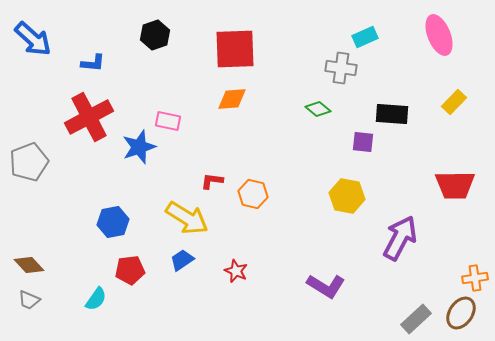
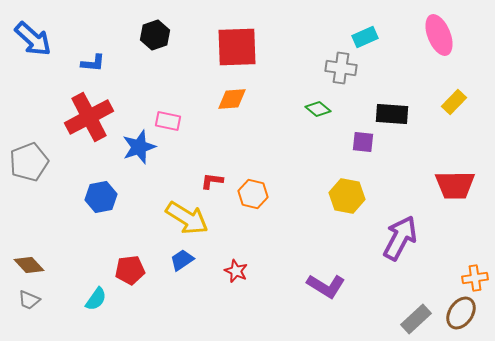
red square: moved 2 px right, 2 px up
blue hexagon: moved 12 px left, 25 px up
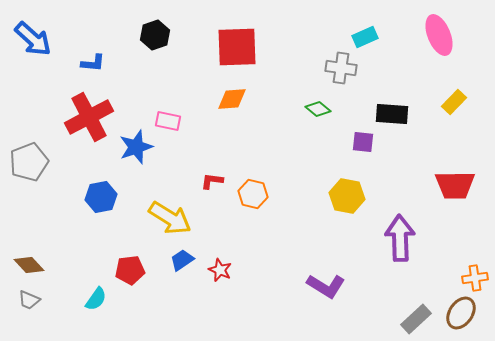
blue star: moved 3 px left
yellow arrow: moved 17 px left
purple arrow: rotated 30 degrees counterclockwise
red star: moved 16 px left, 1 px up
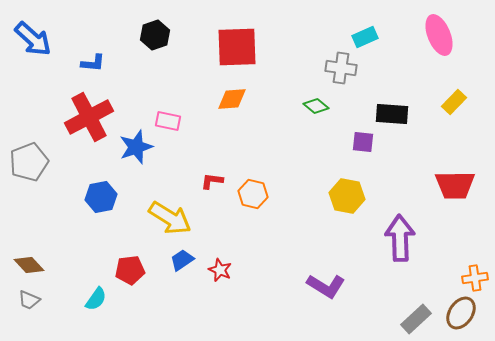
green diamond: moved 2 px left, 3 px up
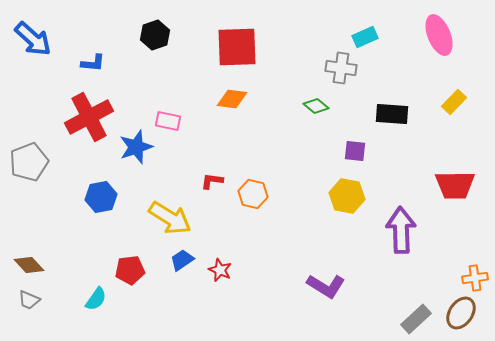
orange diamond: rotated 12 degrees clockwise
purple square: moved 8 px left, 9 px down
purple arrow: moved 1 px right, 8 px up
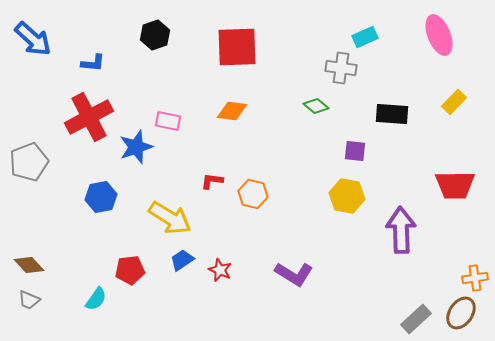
orange diamond: moved 12 px down
purple L-shape: moved 32 px left, 12 px up
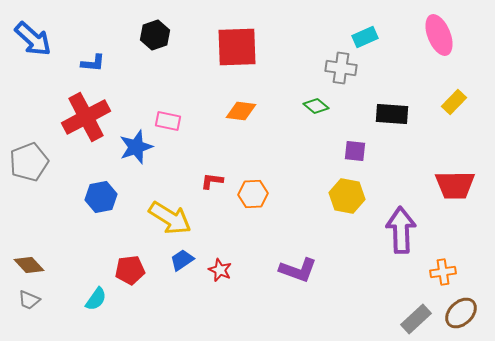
orange diamond: moved 9 px right
red cross: moved 3 px left
orange hexagon: rotated 16 degrees counterclockwise
purple L-shape: moved 4 px right, 4 px up; rotated 12 degrees counterclockwise
orange cross: moved 32 px left, 6 px up
brown ellipse: rotated 12 degrees clockwise
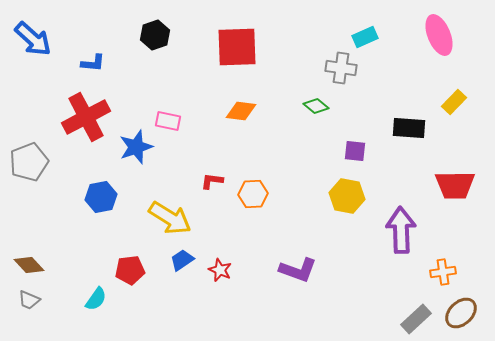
black rectangle: moved 17 px right, 14 px down
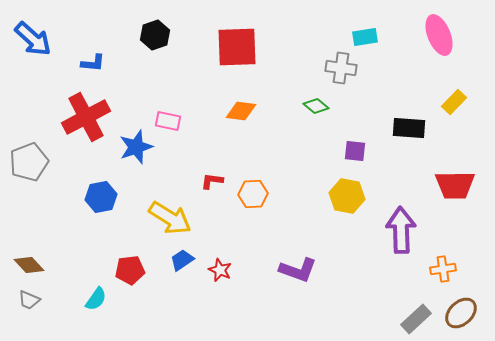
cyan rectangle: rotated 15 degrees clockwise
orange cross: moved 3 px up
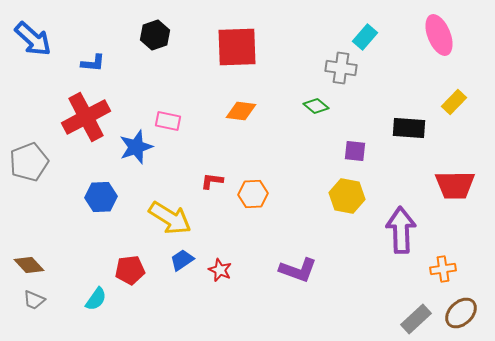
cyan rectangle: rotated 40 degrees counterclockwise
blue hexagon: rotated 8 degrees clockwise
gray trapezoid: moved 5 px right
